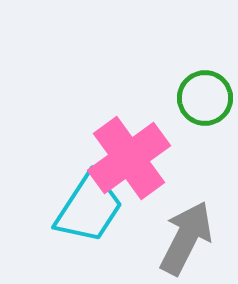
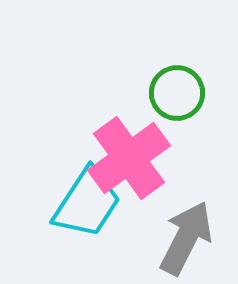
green circle: moved 28 px left, 5 px up
cyan trapezoid: moved 2 px left, 5 px up
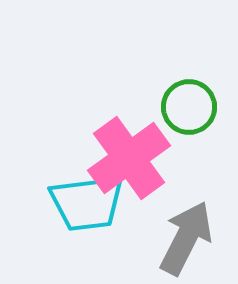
green circle: moved 12 px right, 14 px down
cyan trapezoid: rotated 50 degrees clockwise
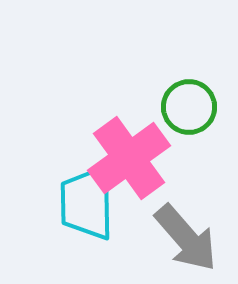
cyan trapezoid: rotated 96 degrees clockwise
gray arrow: rotated 112 degrees clockwise
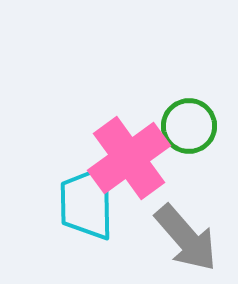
green circle: moved 19 px down
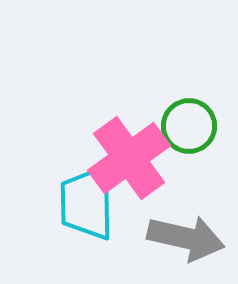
gray arrow: rotated 36 degrees counterclockwise
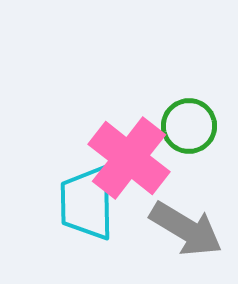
pink cross: rotated 16 degrees counterclockwise
gray arrow: moved 9 px up; rotated 18 degrees clockwise
